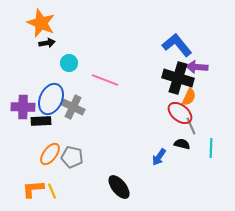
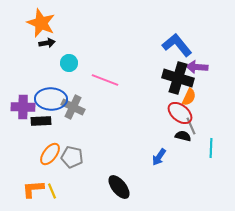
blue ellipse: rotated 68 degrees clockwise
black semicircle: moved 1 px right, 8 px up
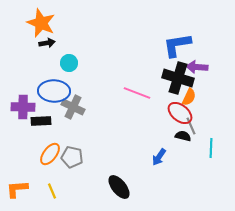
blue L-shape: rotated 60 degrees counterclockwise
pink line: moved 32 px right, 13 px down
blue ellipse: moved 3 px right, 8 px up
orange L-shape: moved 16 px left
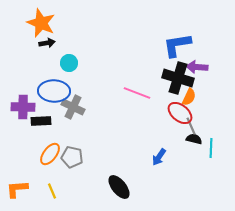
black semicircle: moved 11 px right, 3 px down
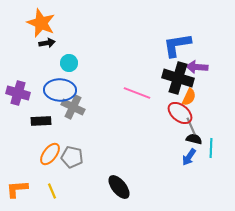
blue ellipse: moved 6 px right, 1 px up
purple cross: moved 5 px left, 14 px up; rotated 15 degrees clockwise
blue arrow: moved 30 px right
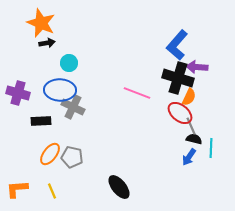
blue L-shape: rotated 40 degrees counterclockwise
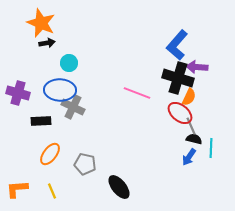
gray pentagon: moved 13 px right, 7 px down
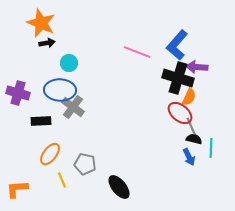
pink line: moved 41 px up
gray cross: rotated 10 degrees clockwise
blue arrow: rotated 60 degrees counterclockwise
yellow line: moved 10 px right, 11 px up
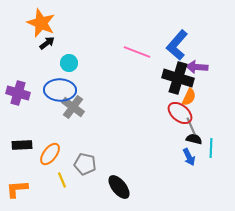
black arrow: rotated 28 degrees counterclockwise
black rectangle: moved 19 px left, 24 px down
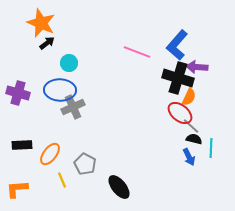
gray cross: rotated 30 degrees clockwise
gray line: rotated 24 degrees counterclockwise
gray pentagon: rotated 15 degrees clockwise
